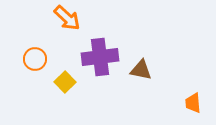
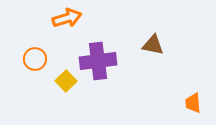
orange arrow: rotated 60 degrees counterclockwise
purple cross: moved 2 px left, 4 px down
brown triangle: moved 12 px right, 25 px up
yellow square: moved 1 px right, 1 px up
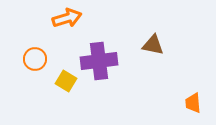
purple cross: moved 1 px right
yellow square: rotated 15 degrees counterclockwise
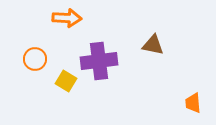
orange arrow: rotated 20 degrees clockwise
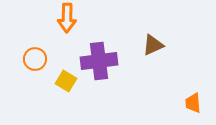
orange arrow: rotated 88 degrees clockwise
brown triangle: rotated 35 degrees counterclockwise
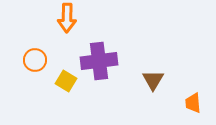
brown triangle: moved 35 px down; rotated 35 degrees counterclockwise
orange circle: moved 1 px down
